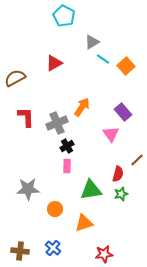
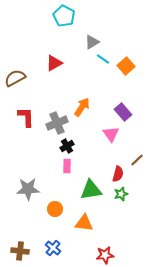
orange triangle: rotated 24 degrees clockwise
red star: moved 1 px right, 1 px down
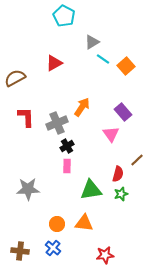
orange circle: moved 2 px right, 15 px down
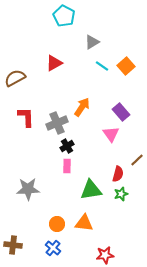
cyan line: moved 1 px left, 7 px down
purple rectangle: moved 2 px left
brown cross: moved 7 px left, 6 px up
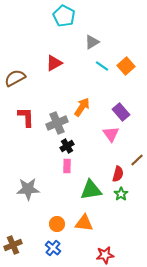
green star: rotated 16 degrees counterclockwise
brown cross: rotated 30 degrees counterclockwise
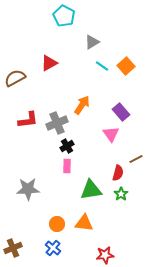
red triangle: moved 5 px left
orange arrow: moved 2 px up
red L-shape: moved 2 px right, 3 px down; rotated 85 degrees clockwise
brown line: moved 1 px left, 1 px up; rotated 16 degrees clockwise
red semicircle: moved 1 px up
brown cross: moved 3 px down
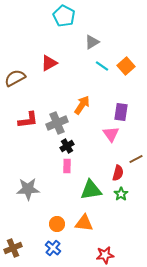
purple rectangle: rotated 48 degrees clockwise
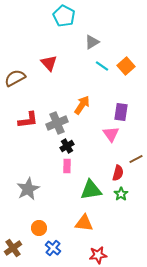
red triangle: rotated 42 degrees counterclockwise
gray star: rotated 25 degrees counterclockwise
orange circle: moved 18 px left, 4 px down
brown cross: rotated 12 degrees counterclockwise
red star: moved 7 px left
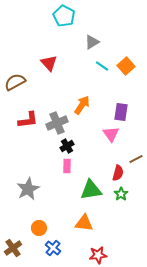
brown semicircle: moved 4 px down
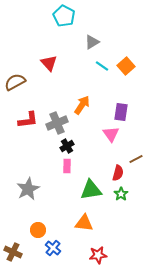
orange circle: moved 1 px left, 2 px down
brown cross: moved 4 px down; rotated 30 degrees counterclockwise
